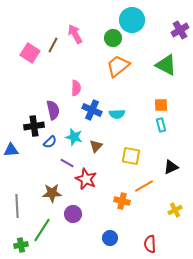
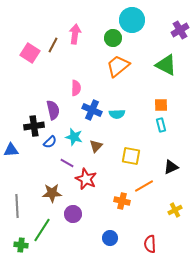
pink arrow: rotated 36 degrees clockwise
green cross: rotated 16 degrees clockwise
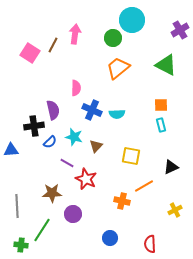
orange trapezoid: moved 2 px down
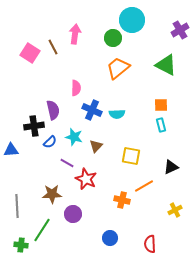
brown line: moved 2 px down; rotated 56 degrees counterclockwise
brown star: moved 1 px down
orange cross: moved 1 px up
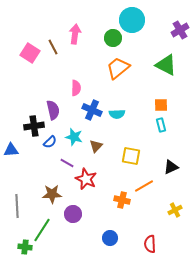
green cross: moved 4 px right, 2 px down
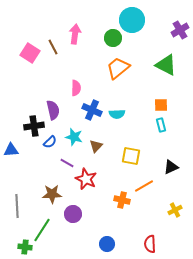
blue circle: moved 3 px left, 6 px down
